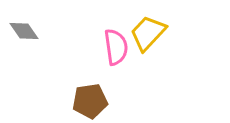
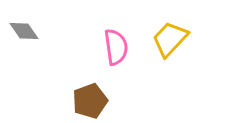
yellow trapezoid: moved 22 px right, 6 px down
brown pentagon: rotated 12 degrees counterclockwise
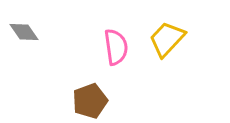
gray diamond: moved 1 px down
yellow trapezoid: moved 3 px left
